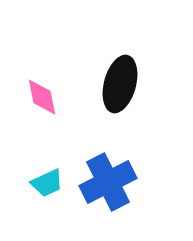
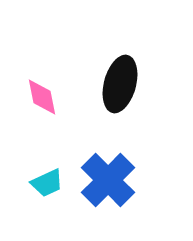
blue cross: moved 2 px up; rotated 18 degrees counterclockwise
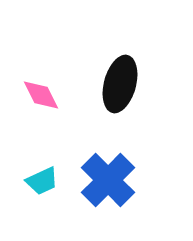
pink diamond: moved 1 px left, 2 px up; rotated 15 degrees counterclockwise
cyan trapezoid: moved 5 px left, 2 px up
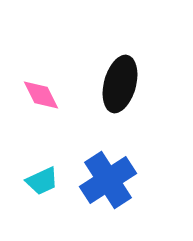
blue cross: rotated 12 degrees clockwise
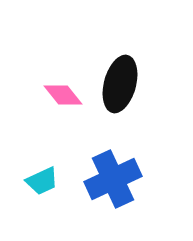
pink diamond: moved 22 px right; rotated 12 degrees counterclockwise
blue cross: moved 5 px right, 1 px up; rotated 8 degrees clockwise
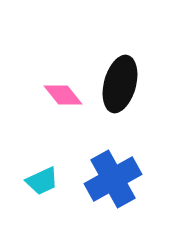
blue cross: rotated 4 degrees counterclockwise
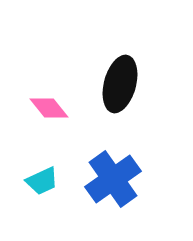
pink diamond: moved 14 px left, 13 px down
blue cross: rotated 6 degrees counterclockwise
